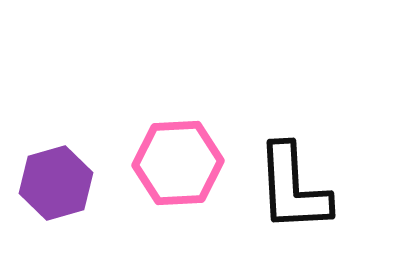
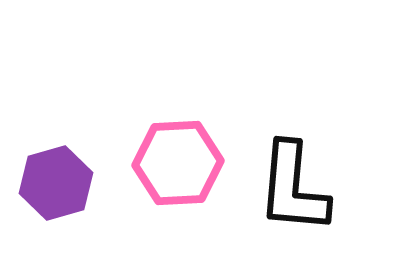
black L-shape: rotated 8 degrees clockwise
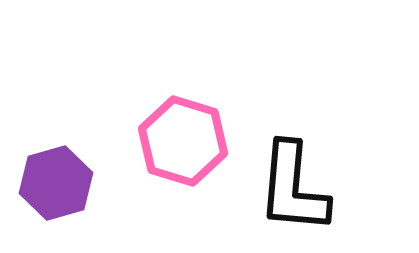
pink hexagon: moved 5 px right, 22 px up; rotated 20 degrees clockwise
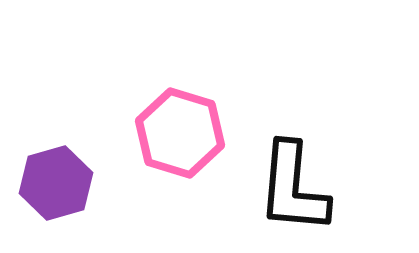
pink hexagon: moved 3 px left, 8 px up
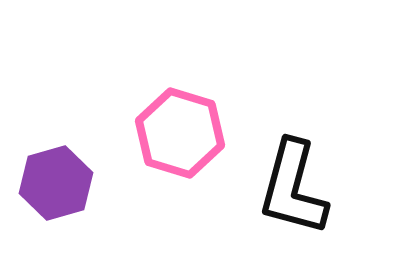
black L-shape: rotated 10 degrees clockwise
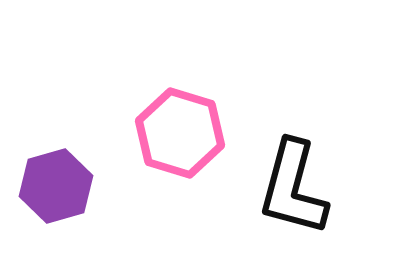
purple hexagon: moved 3 px down
